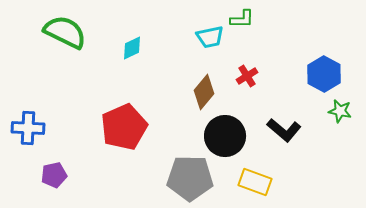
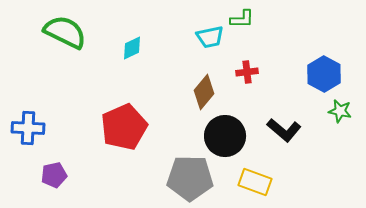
red cross: moved 4 px up; rotated 25 degrees clockwise
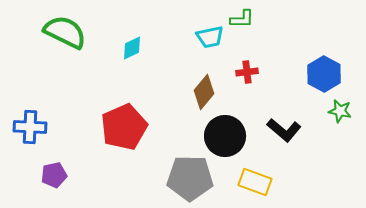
blue cross: moved 2 px right, 1 px up
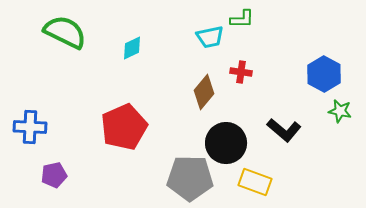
red cross: moved 6 px left; rotated 15 degrees clockwise
black circle: moved 1 px right, 7 px down
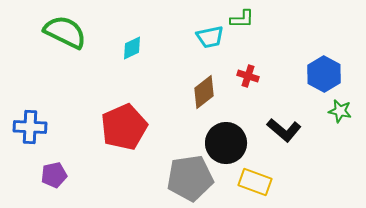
red cross: moved 7 px right, 4 px down; rotated 10 degrees clockwise
brown diamond: rotated 12 degrees clockwise
gray pentagon: rotated 9 degrees counterclockwise
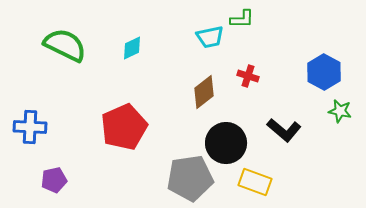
green semicircle: moved 13 px down
blue hexagon: moved 2 px up
purple pentagon: moved 5 px down
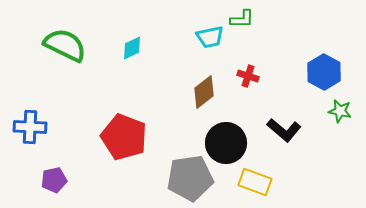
red pentagon: moved 10 px down; rotated 27 degrees counterclockwise
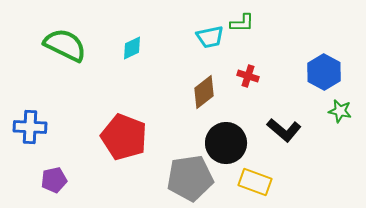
green L-shape: moved 4 px down
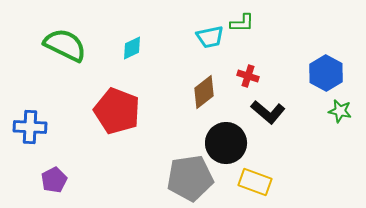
blue hexagon: moved 2 px right, 1 px down
black L-shape: moved 16 px left, 18 px up
red pentagon: moved 7 px left, 26 px up
purple pentagon: rotated 15 degrees counterclockwise
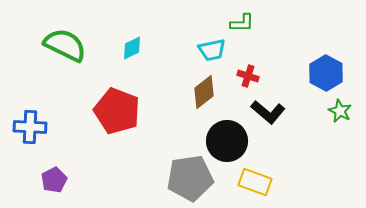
cyan trapezoid: moved 2 px right, 13 px down
green star: rotated 15 degrees clockwise
black circle: moved 1 px right, 2 px up
